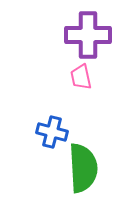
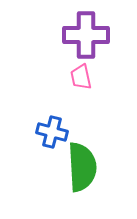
purple cross: moved 2 px left
green semicircle: moved 1 px left, 1 px up
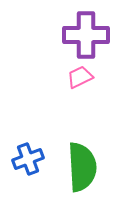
pink trapezoid: moved 1 px left; rotated 76 degrees clockwise
blue cross: moved 24 px left, 27 px down; rotated 36 degrees counterclockwise
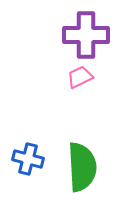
blue cross: rotated 36 degrees clockwise
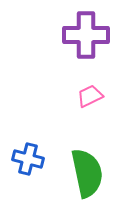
pink trapezoid: moved 10 px right, 19 px down
green semicircle: moved 5 px right, 6 px down; rotated 9 degrees counterclockwise
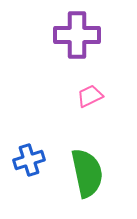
purple cross: moved 9 px left
blue cross: moved 1 px right, 1 px down; rotated 32 degrees counterclockwise
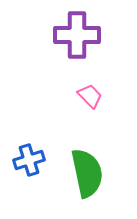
pink trapezoid: rotated 72 degrees clockwise
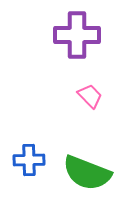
blue cross: rotated 16 degrees clockwise
green semicircle: rotated 123 degrees clockwise
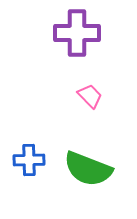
purple cross: moved 2 px up
green semicircle: moved 1 px right, 4 px up
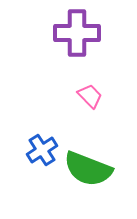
blue cross: moved 13 px right, 10 px up; rotated 32 degrees counterclockwise
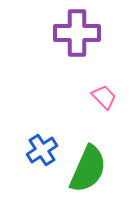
pink trapezoid: moved 14 px right, 1 px down
green semicircle: rotated 87 degrees counterclockwise
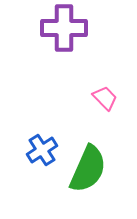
purple cross: moved 13 px left, 5 px up
pink trapezoid: moved 1 px right, 1 px down
